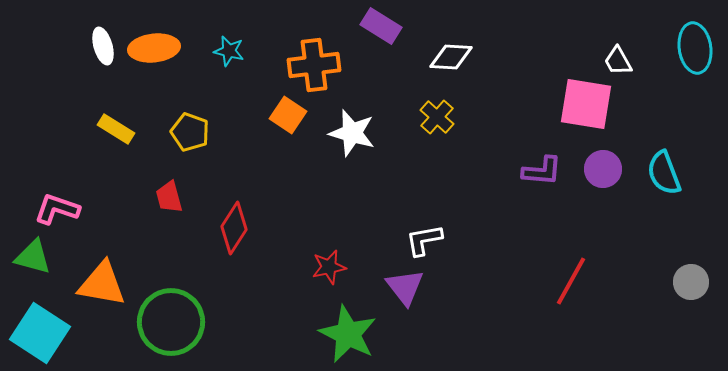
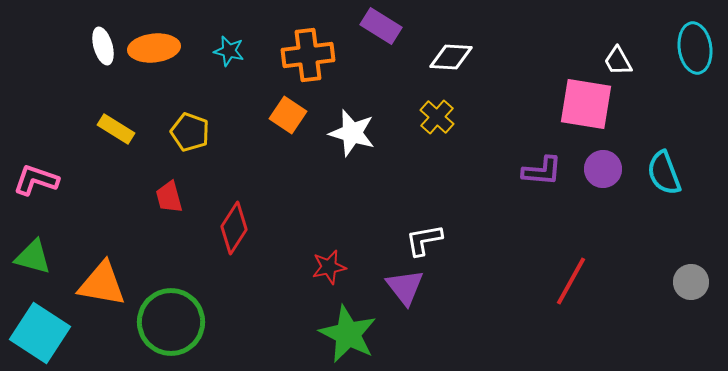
orange cross: moved 6 px left, 10 px up
pink L-shape: moved 21 px left, 29 px up
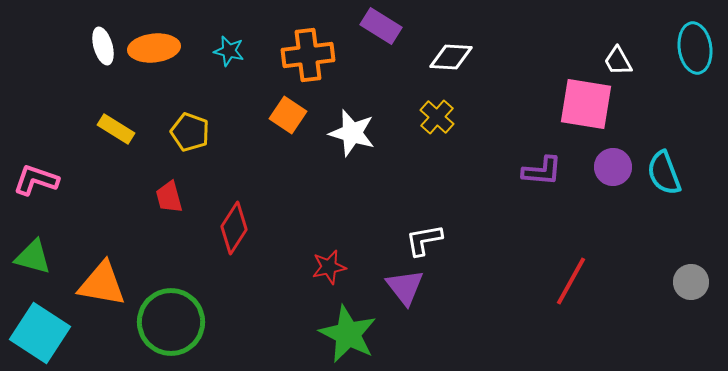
purple circle: moved 10 px right, 2 px up
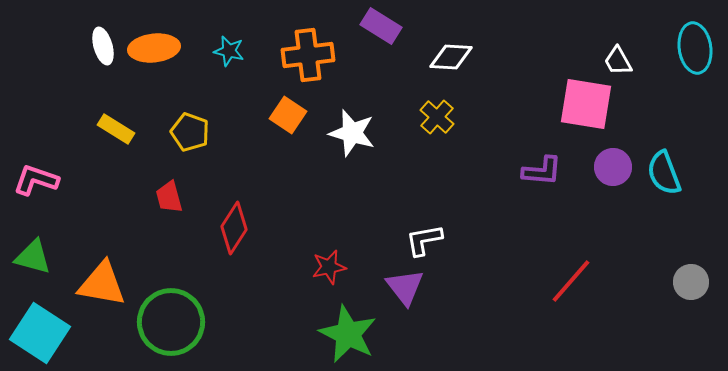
red line: rotated 12 degrees clockwise
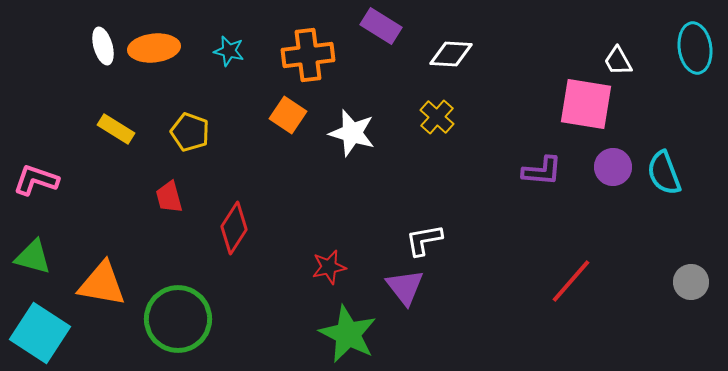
white diamond: moved 3 px up
green circle: moved 7 px right, 3 px up
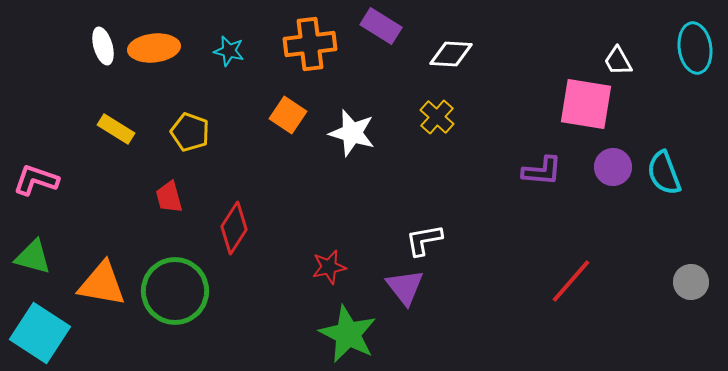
orange cross: moved 2 px right, 11 px up
green circle: moved 3 px left, 28 px up
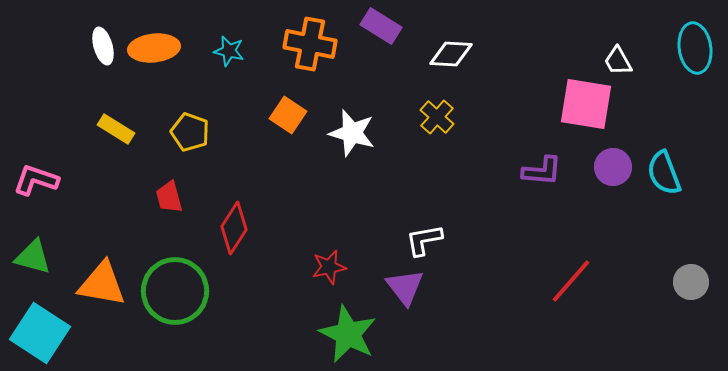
orange cross: rotated 18 degrees clockwise
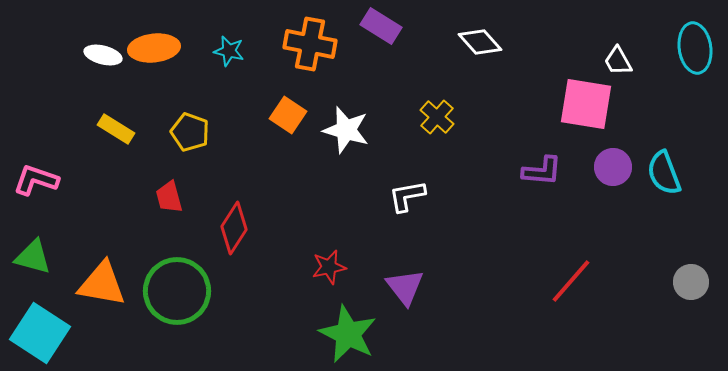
white ellipse: moved 9 px down; rotated 60 degrees counterclockwise
white diamond: moved 29 px right, 12 px up; rotated 45 degrees clockwise
white star: moved 6 px left, 3 px up
white L-shape: moved 17 px left, 44 px up
green circle: moved 2 px right
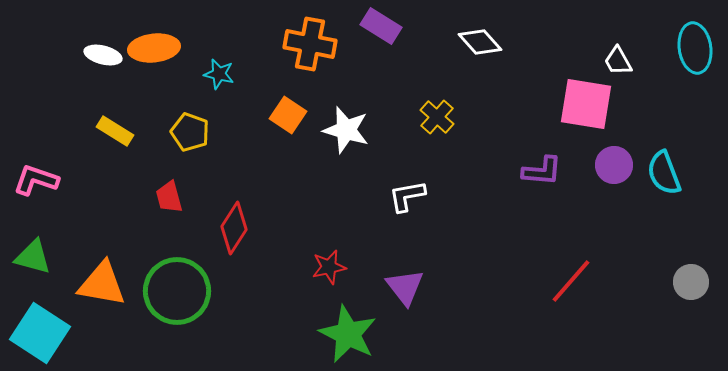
cyan star: moved 10 px left, 23 px down
yellow rectangle: moved 1 px left, 2 px down
purple circle: moved 1 px right, 2 px up
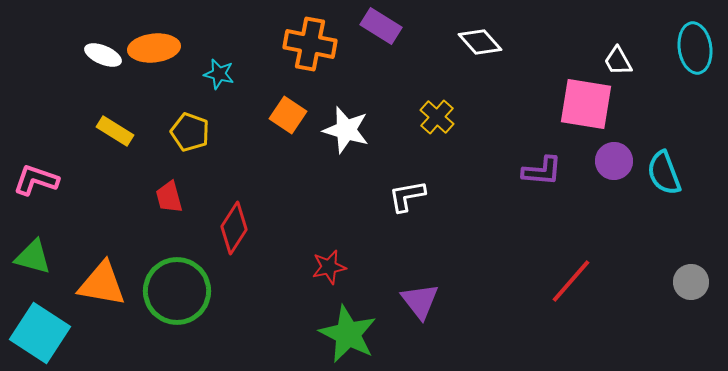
white ellipse: rotated 9 degrees clockwise
purple circle: moved 4 px up
purple triangle: moved 15 px right, 14 px down
